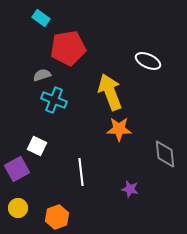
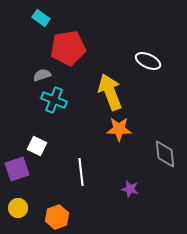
purple square: rotated 10 degrees clockwise
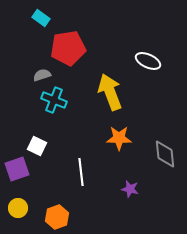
orange star: moved 9 px down
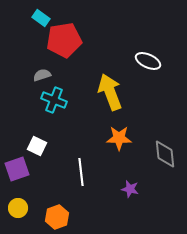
red pentagon: moved 4 px left, 8 px up
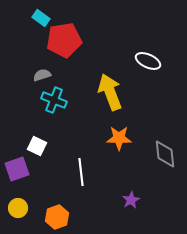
purple star: moved 1 px right, 11 px down; rotated 30 degrees clockwise
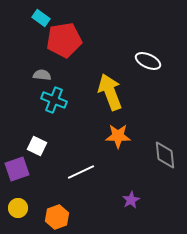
gray semicircle: rotated 24 degrees clockwise
orange star: moved 1 px left, 2 px up
gray diamond: moved 1 px down
white line: rotated 72 degrees clockwise
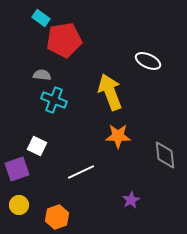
yellow circle: moved 1 px right, 3 px up
